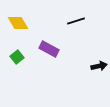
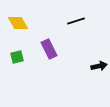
purple rectangle: rotated 36 degrees clockwise
green square: rotated 24 degrees clockwise
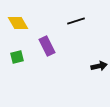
purple rectangle: moved 2 px left, 3 px up
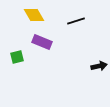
yellow diamond: moved 16 px right, 8 px up
purple rectangle: moved 5 px left, 4 px up; rotated 42 degrees counterclockwise
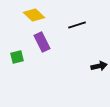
yellow diamond: rotated 15 degrees counterclockwise
black line: moved 1 px right, 4 px down
purple rectangle: rotated 42 degrees clockwise
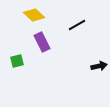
black line: rotated 12 degrees counterclockwise
green square: moved 4 px down
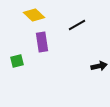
purple rectangle: rotated 18 degrees clockwise
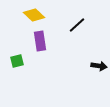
black line: rotated 12 degrees counterclockwise
purple rectangle: moved 2 px left, 1 px up
black arrow: rotated 21 degrees clockwise
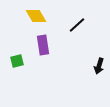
yellow diamond: moved 2 px right, 1 px down; rotated 15 degrees clockwise
purple rectangle: moved 3 px right, 4 px down
black arrow: rotated 98 degrees clockwise
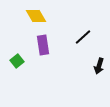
black line: moved 6 px right, 12 px down
green square: rotated 24 degrees counterclockwise
